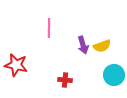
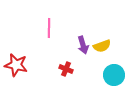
red cross: moved 1 px right, 11 px up; rotated 16 degrees clockwise
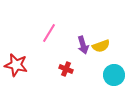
pink line: moved 5 px down; rotated 30 degrees clockwise
yellow semicircle: moved 1 px left
